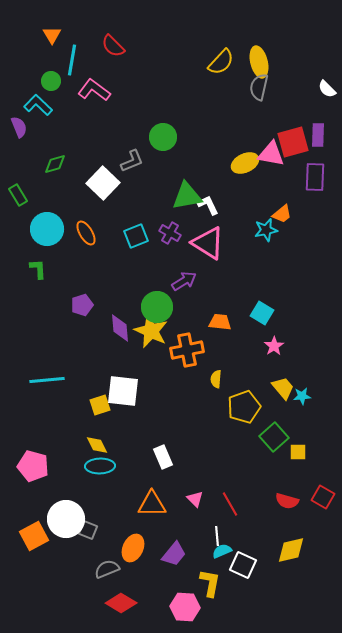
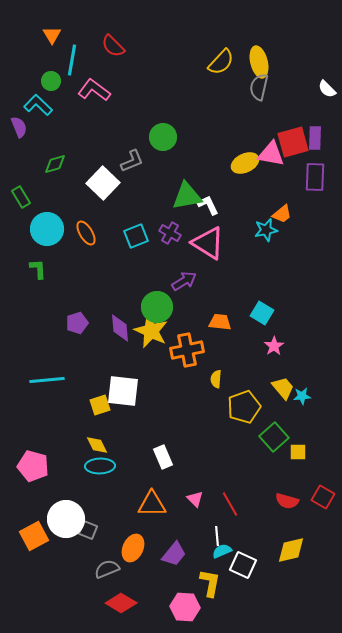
purple rectangle at (318, 135): moved 3 px left, 3 px down
green rectangle at (18, 195): moved 3 px right, 2 px down
purple pentagon at (82, 305): moved 5 px left, 18 px down
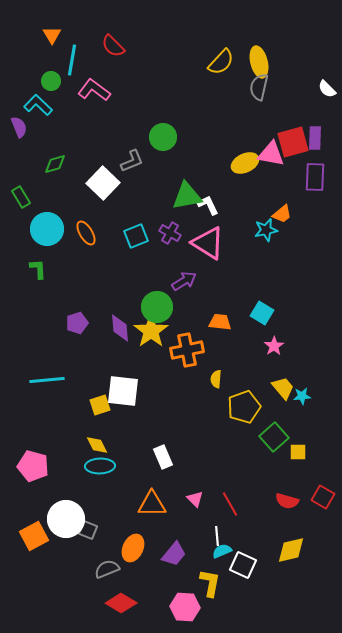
yellow star at (151, 331): rotated 12 degrees clockwise
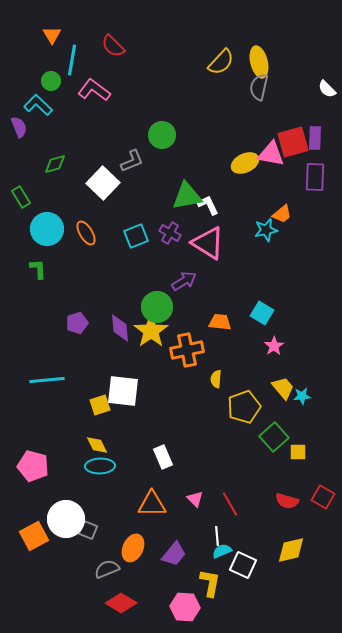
green circle at (163, 137): moved 1 px left, 2 px up
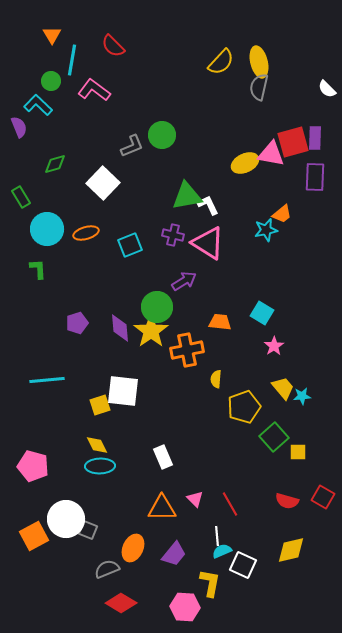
gray L-shape at (132, 161): moved 15 px up
orange ellipse at (86, 233): rotated 75 degrees counterclockwise
purple cross at (170, 233): moved 3 px right, 2 px down; rotated 15 degrees counterclockwise
cyan square at (136, 236): moved 6 px left, 9 px down
orange triangle at (152, 504): moved 10 px right, 4 px down
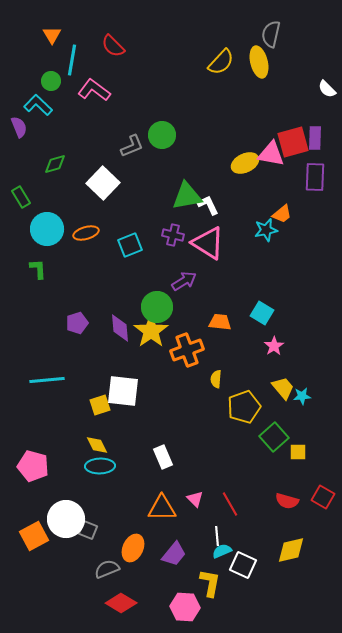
gray semicircle at (259, 87): moved 12 px right, 53 px up
orange cross at (187, 350): rotated 8 degrees counterclockwise
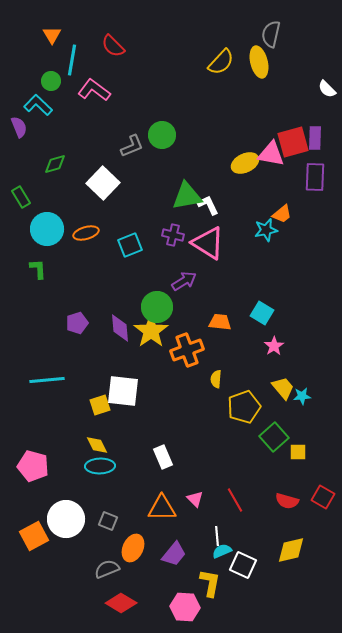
red line at (230, 504): moved 5 px right, 4 px up
gray square at (88, 530): moved 20 px right, 9 px up
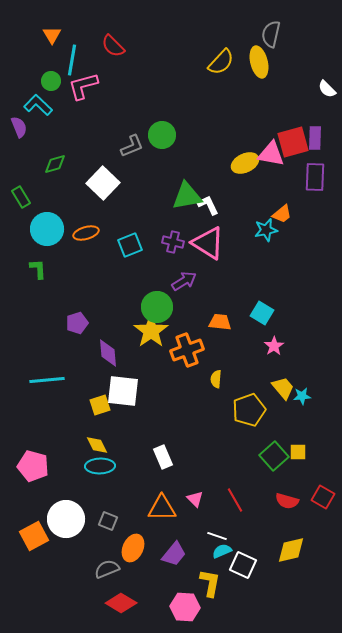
pink L-shape at (94, 90): moved 11 px left, 4 px up; rotated 52 degrees counterclockwise
purple cross at (173, 235): moved 7 px down
purple diamond at (120, 328): moved 12 px left, 25 px down
yellow pentagon at (244, 407): moved 5 px right, 3 px down
green square at (274, 437): moved 19 px down
white line at (217, 536): rotated 66 degrees counterclockwise
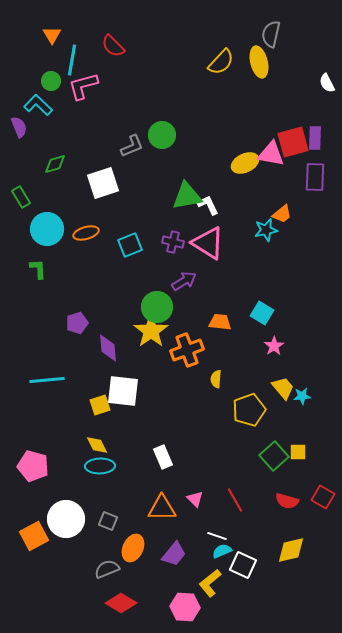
white semicircle at (327, 89): moved 6 px up; rotated 18 degrees clockwise
white square at (103, 183): rotated 28 degrees clockwise
purple diamond at (108, 353): moved 5 px up
yellow L-shape at (210, 583): rotated 140 degrees counterclockwise
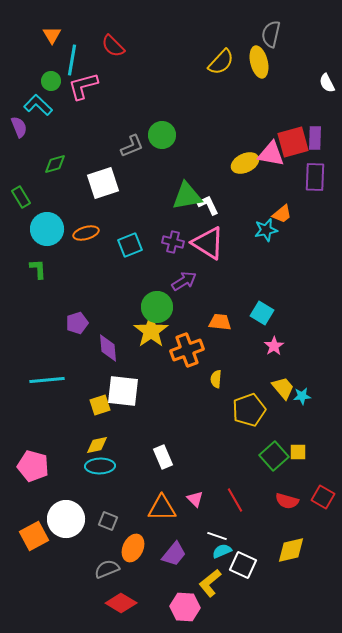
yellow diamond at (97, 445): rotated 75 degrees counterclockwise
